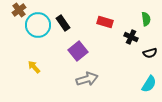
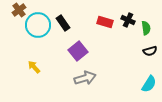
green semicircle: moved 9 px down
black cross: moved 3 px left, 17 px up
black semicircle: moved 2 px up
gray arrow: moved 2 px left, 1 px up
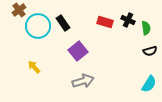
cyan circle: moved 1 px down
gray arrow: moved 2 px left, 3 px down
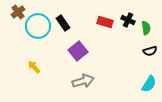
brown cross: moved 1 px left, 2 px down
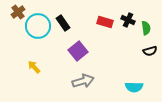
cyan semicircle: moved 15 px left, 3 px down; rotated 60 degrees clockwise
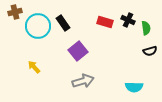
brown cross: moved 3 px left; rotated 24 degrees clockwise
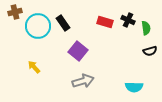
purple square: rotated 12 degrees counterclockwise
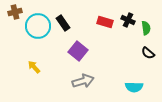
black semicircle: moved 2 px left, 2 px down; rotated 56 degrees clockwise
